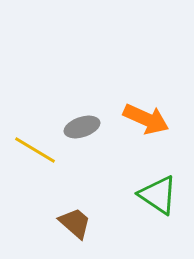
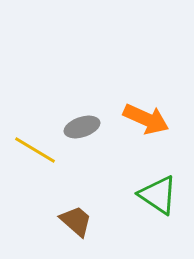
brown trapezoid: moved 1 px right, 2 px up
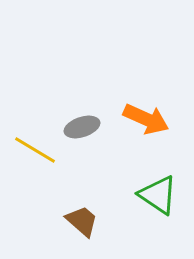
brown trapezoid: moved 6 px right
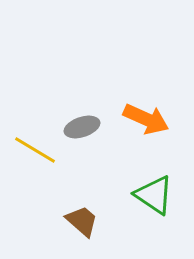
green triangle: moved 4 px left
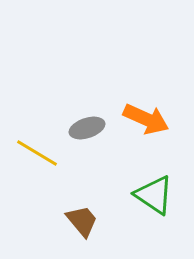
gray ellipse: moved 5 px right, 1 px down
yellow line: moved 2 px right, 3 px down
brown trapezoid: rotated 9 degrees clockwise
